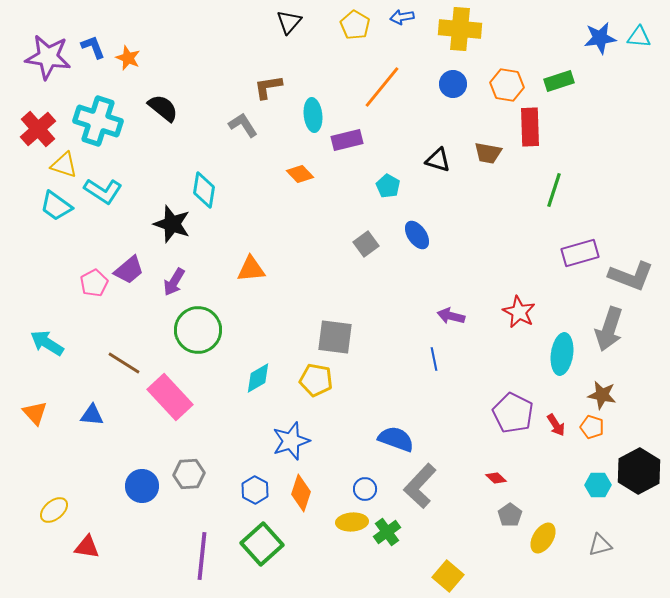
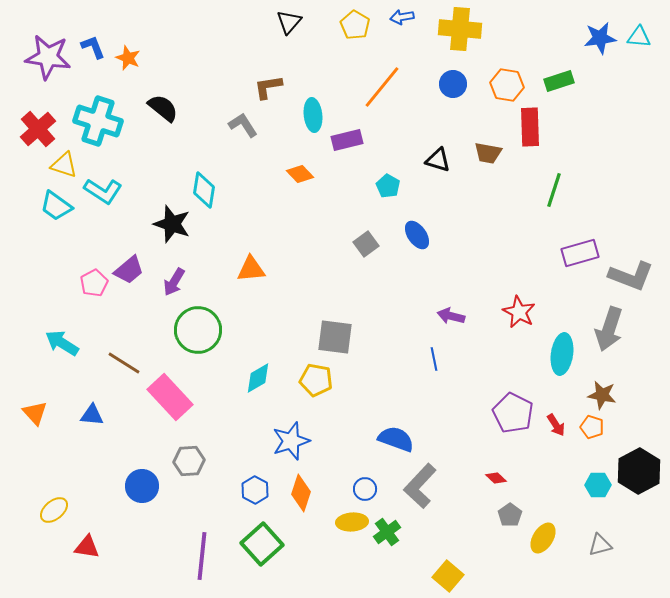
cyan arrow at (47, 343): moved 15 px right
gray hexagon at (189, 474): moved 13 px up
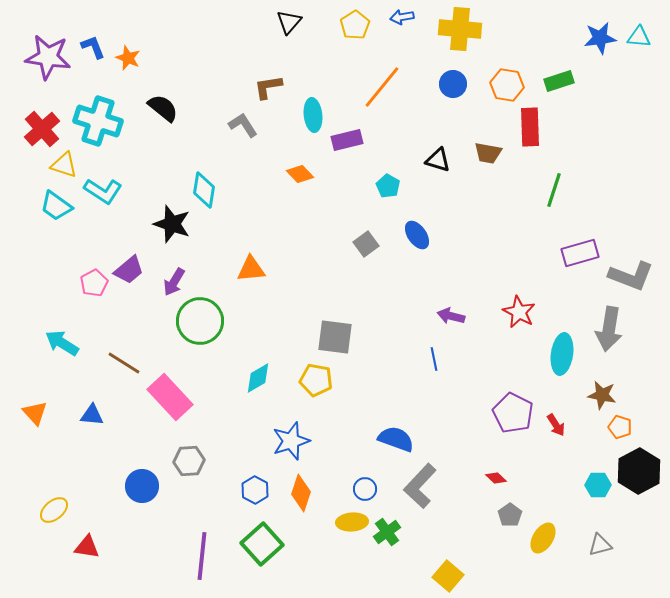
yellow pentagon at (355, 25): rotated 8 degrees clockwise
red cross at (38, 129): moved 4 px right
gray arrow at (609, 329): rotated 9 degrees counterclockwise
green circle at (198, 330): moved 2 px right, 9 px up
orange pentagon at (592, 427): moved 28 px right
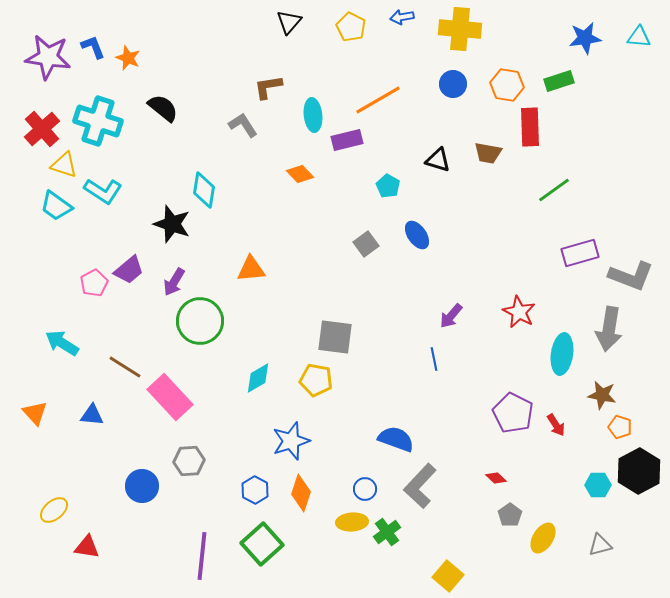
yellow pentagon at (355, 25): moved 4 px left, 2 px down; rotated 12 degrees counterclockwise
blue star at (600, 38): moved 15 px left
orange line at (382, 87): moved 4 px left, 13 px down; rotated 21 degrees clockwise
green line at (554, 190): rotated 36 degrees clockwise
purple arrow at (451, 316): rotated 64 degrees counterclockwise
brown line at (124, 363): moved 1 px right, 4 px down
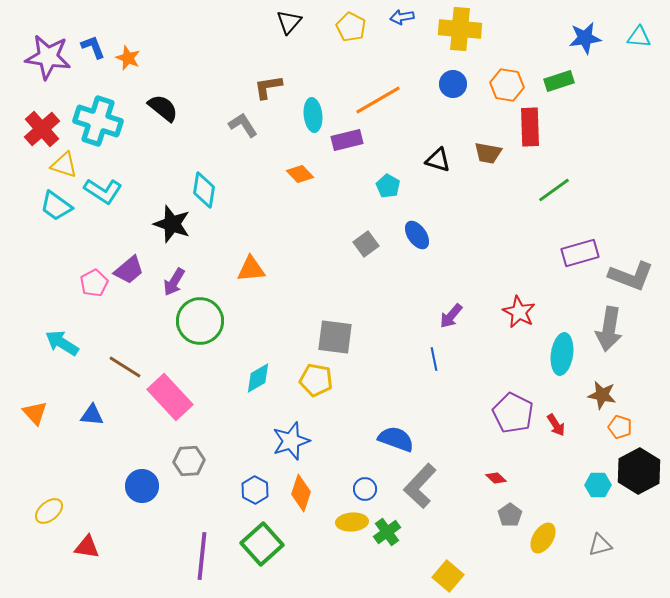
yellow ellipse at (54, 510): moved 5 px left, 1 px down
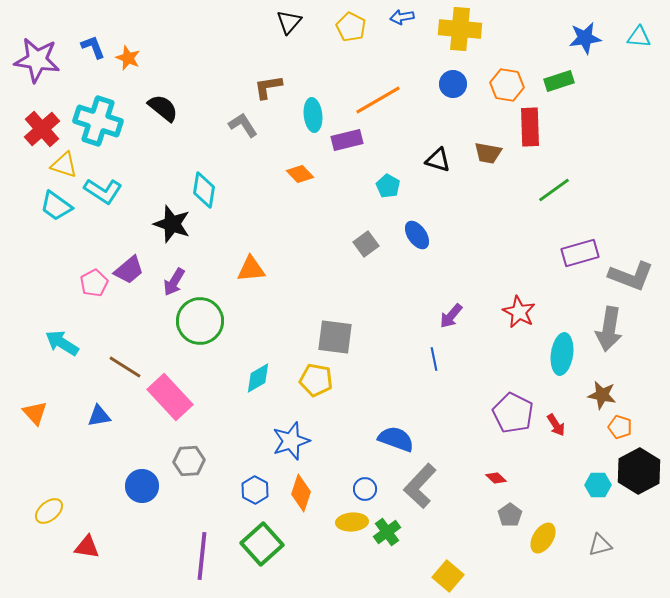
purple star at (48, 57): moved 11 px left, 3 px down
blue triangle at (92, 415): moved 7 px right, 1 px down; rotated 15 degrees counterclockwise
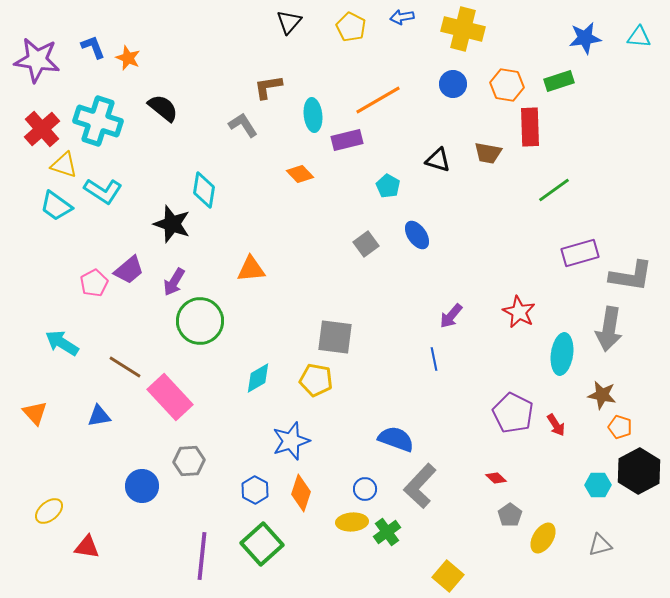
yellow cross at (460, 29): moved 3 px right; rotated 9 degrees clockwise
gray L-shape at (631, 276): rotated 12 degrees counterclockwise
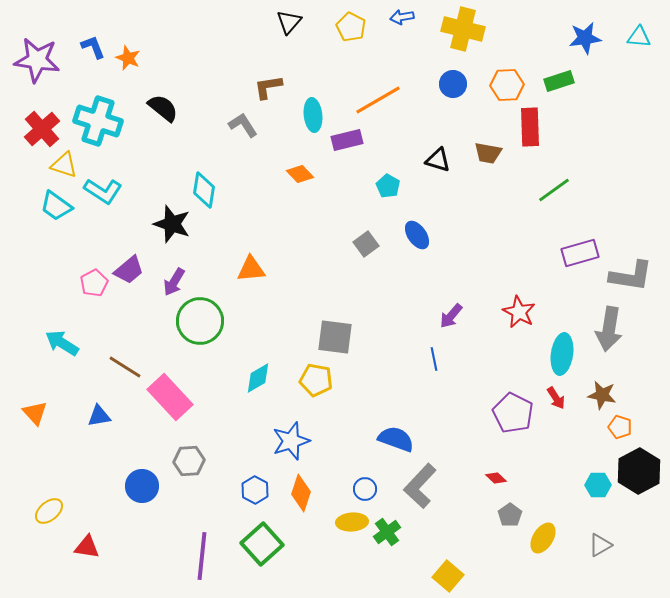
orange hexagon at (507, 85): rotated 12 degrees counterclockwise
red arrow at (556, 425): moved 27 px up
gray triangle at (600, 545): rotated 15 degrees counterclockwise
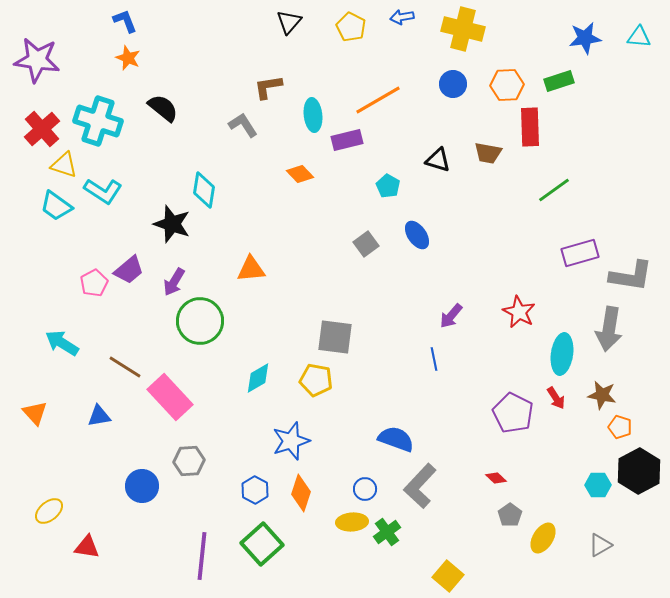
blue L-shape at (93, 47): moved 32 px right, 26 px up
